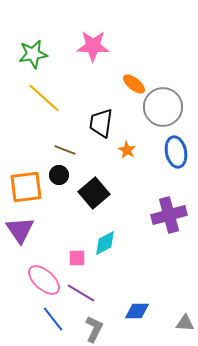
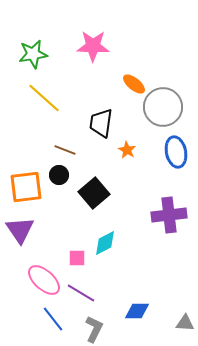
purple cross: rotated 8 degrees clockwise
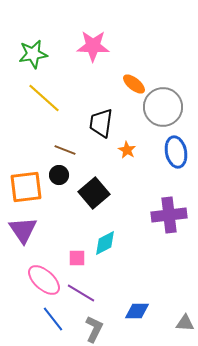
purple triangle: moved 3 px right
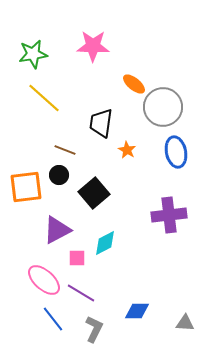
purple triangle: moved 34 px right; rotated 36 degrees clockwise
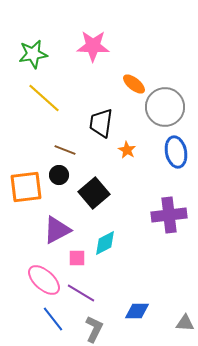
gray circle: moved 2 px right
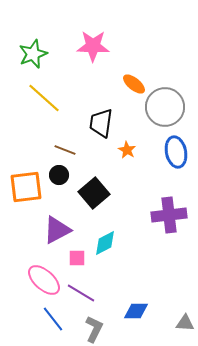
green star: rotated 12 degrees counterclockwise
blue diamond: moved 1 px left
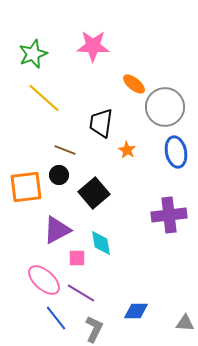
cyan diamond: moved 4 px left; rotated 72 degrees counterclockwise
blue line: moved 3 px right, 1 px up
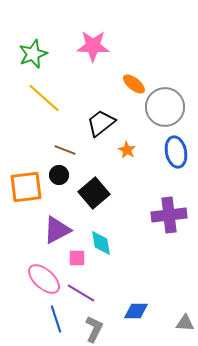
black trapezoid: rotated 44 degrees clockwise
pink ellipse: moved 1 px up
blue line: moved 1 px down; rotated 20 degrees clockwise
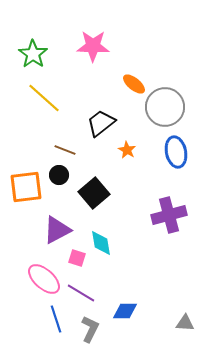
green star: rotated 16 degrees counterclockwise
purple cross: rotated 8 degrees counterclockwise
pink square: rotated 18 degrees clockwise
blue diamond: moved 11 px left
gray L-shape: moved 4 px left
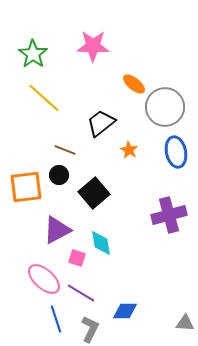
orange star: moved 2 px right
